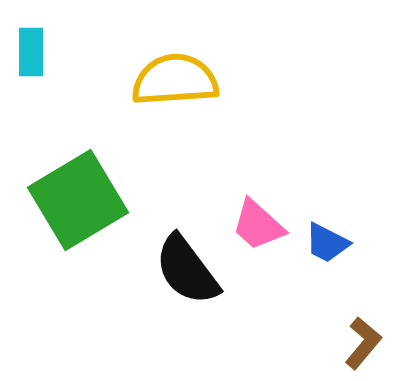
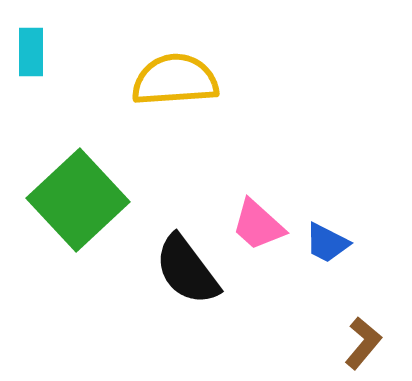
green square: rotated 12 degrees counterclockwise
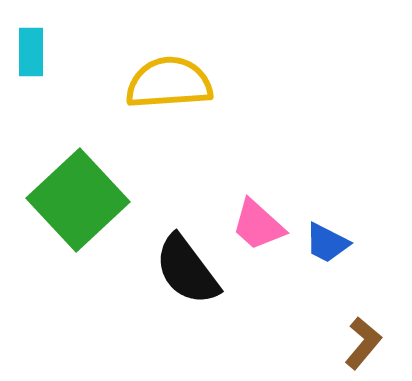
yellow semicircle: moved 6 px left, 3 px down
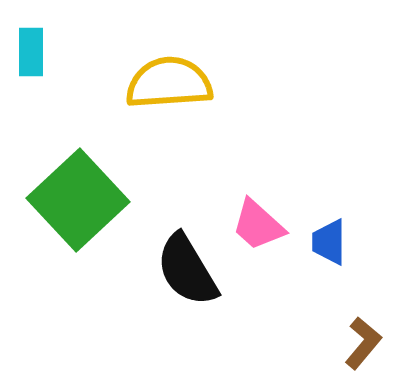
blue trapezoid: moved 2 px right, 1 px up; rotated 63 degrees clockwise
black semicircle: rotated 6 degrees clockwise
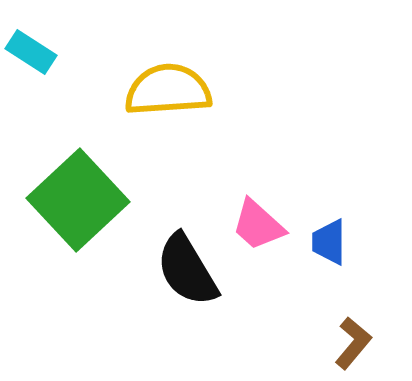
cyan rectangle: rotated 57 degrees counterclockwise
yellow semicircle: moved 1 px left, 7 px down
brown L-shape: moved 10 px left
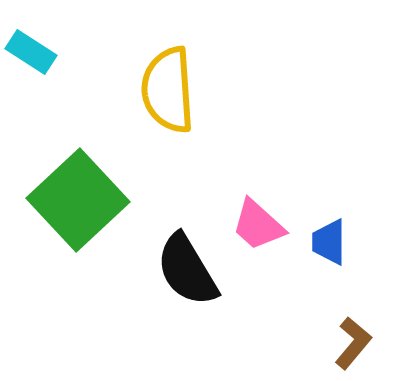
yellow semicircle: rotated 90 degrees counterclockwise
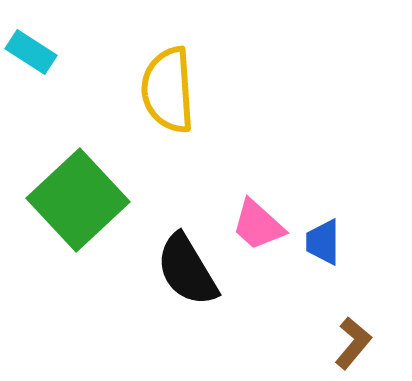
blue trapezoid: moved 6 px left
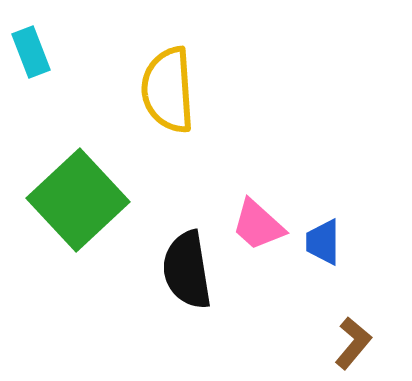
cyan rectangle: rotated 36 degrees clockwise
black semicircle: rotated 22 degrees clockwise
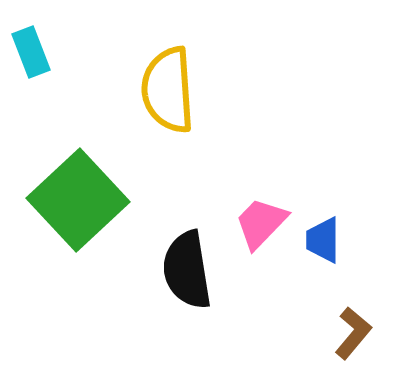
pink trapezoid: moved 3 px right, 2 px up; rotated 92 degrees clockwise
blue trapezoid: moved 2 px up
brown L-shape: moved 10 px up
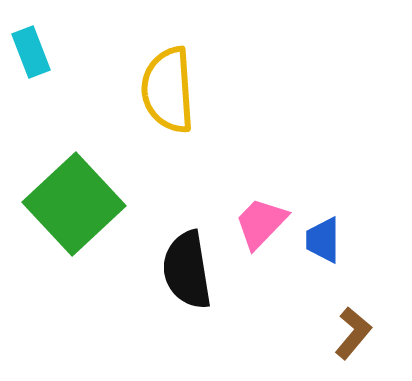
green square: moved 4 px left, 4 px down
